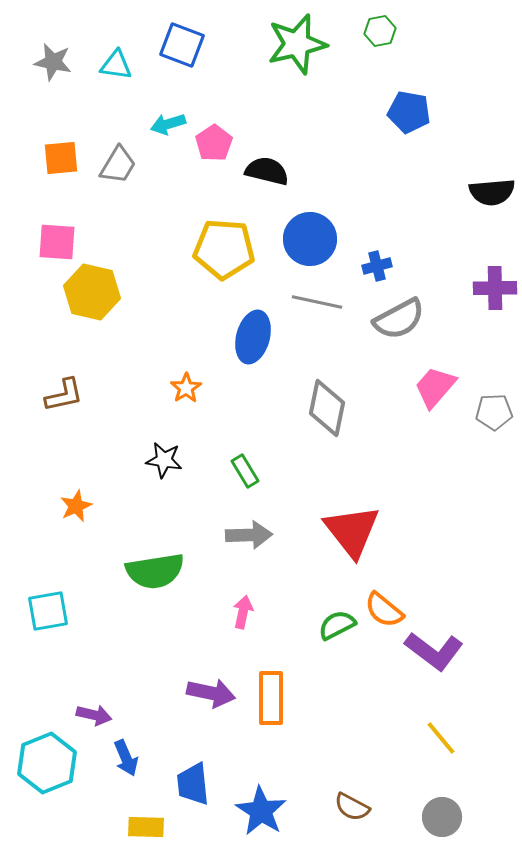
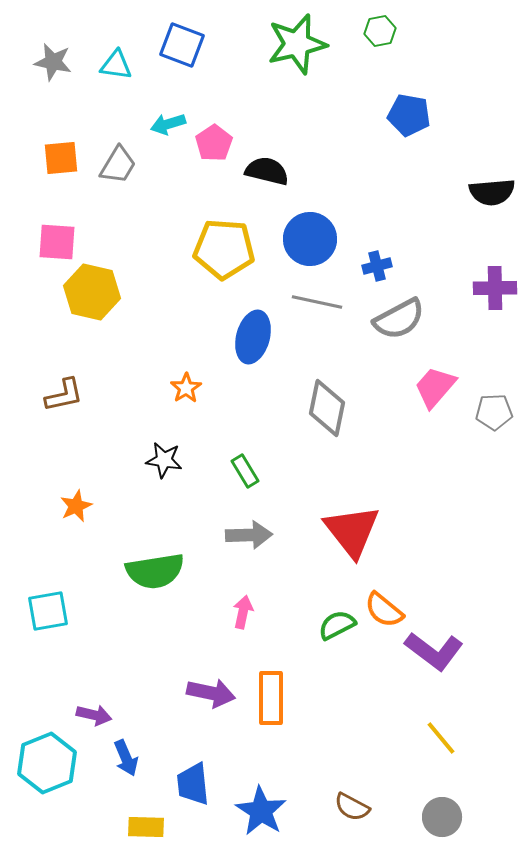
blue pentagon at (409, 112): moved 3 px down
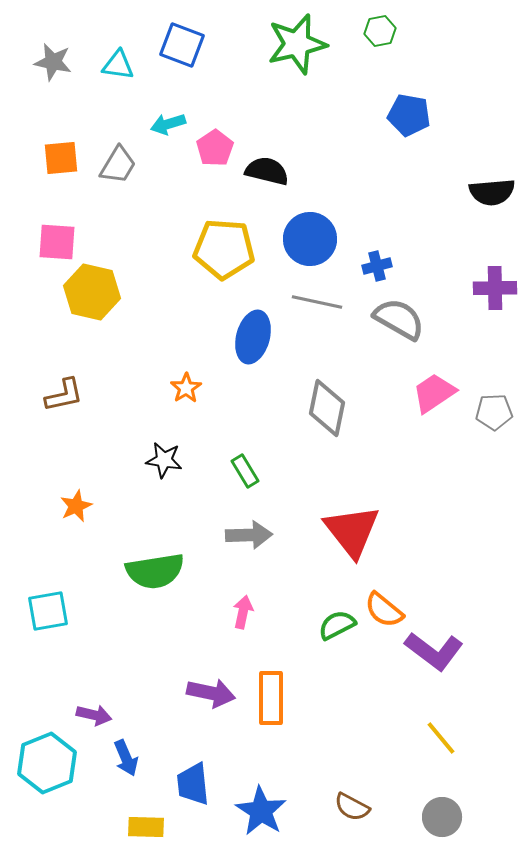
cyan triangle at (116, 65): moved 2 px right
pink pentagon at (214, 143): moved 1 px right, 5 px down
gray semicircle at (399, 319): rotated 122 degrees counterclockwise
pink trapezoid at (435, 387): moved 1 px left, 6 px down; rotated 15 degrees clockwise
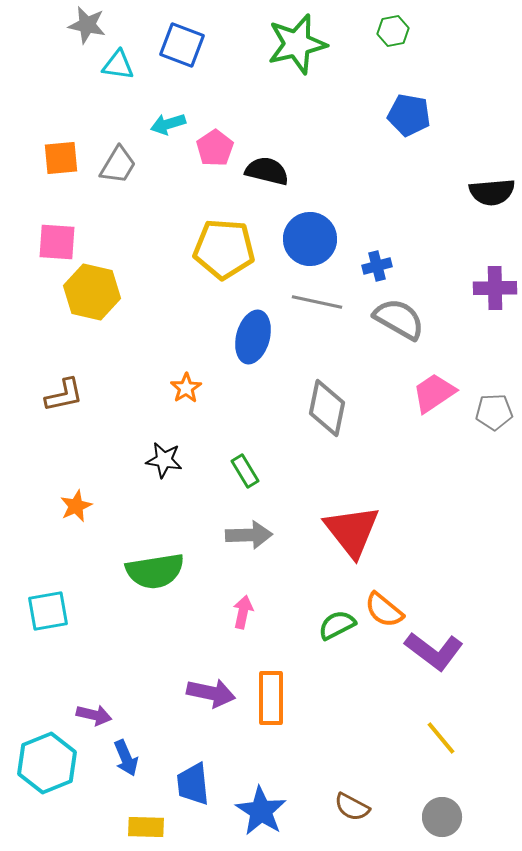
green hexagon at (380, 31): moved 13 px right
gray star at (53, 62): moved 34 px right, 37 px up
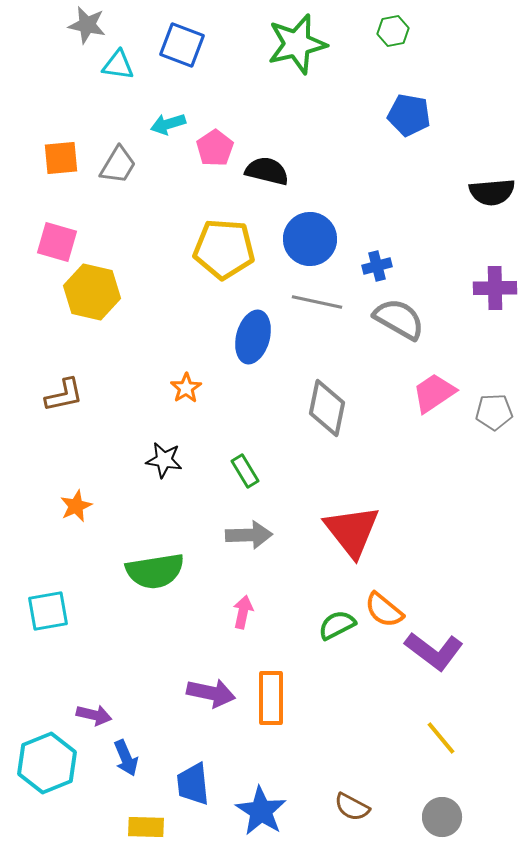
pink square at (57, 242): rotated 12 degrees clockwise
